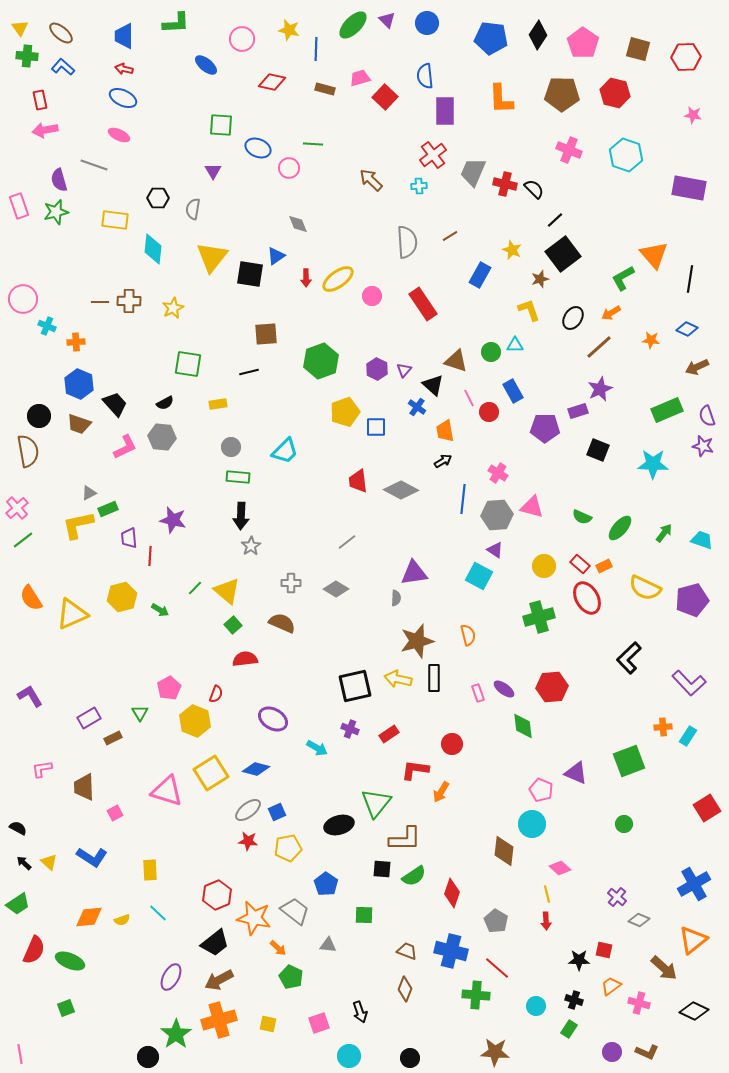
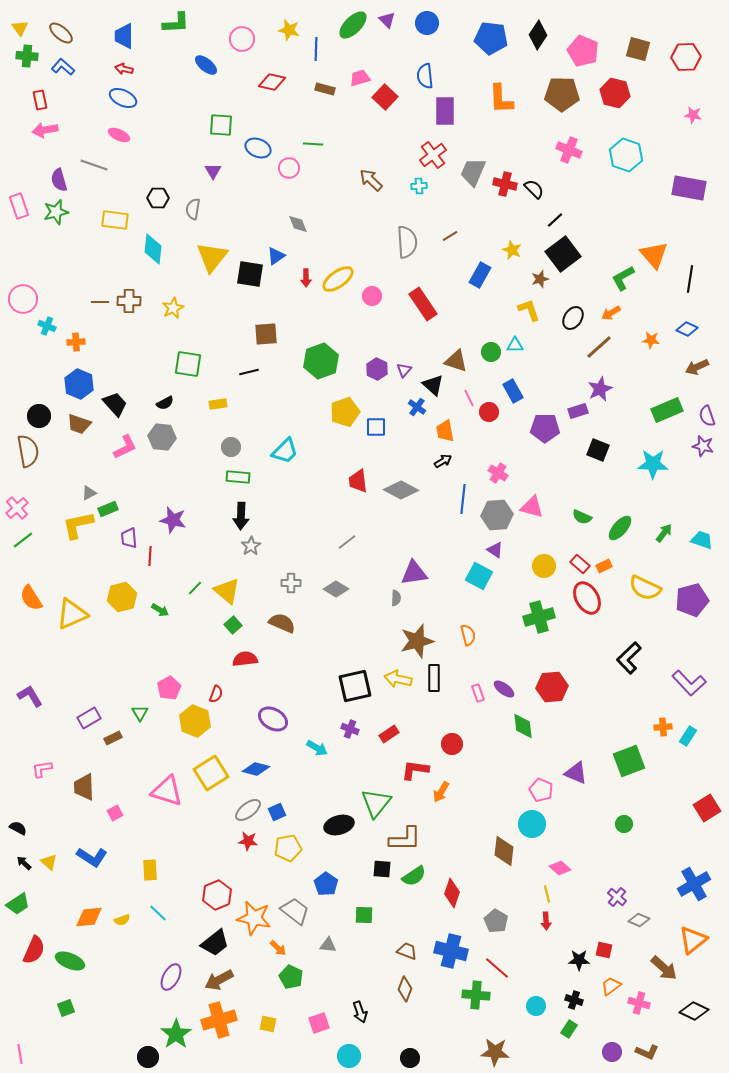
pink pentagon at (583, 43): moved 8 px down; rotated 12 degrees counterclockwise
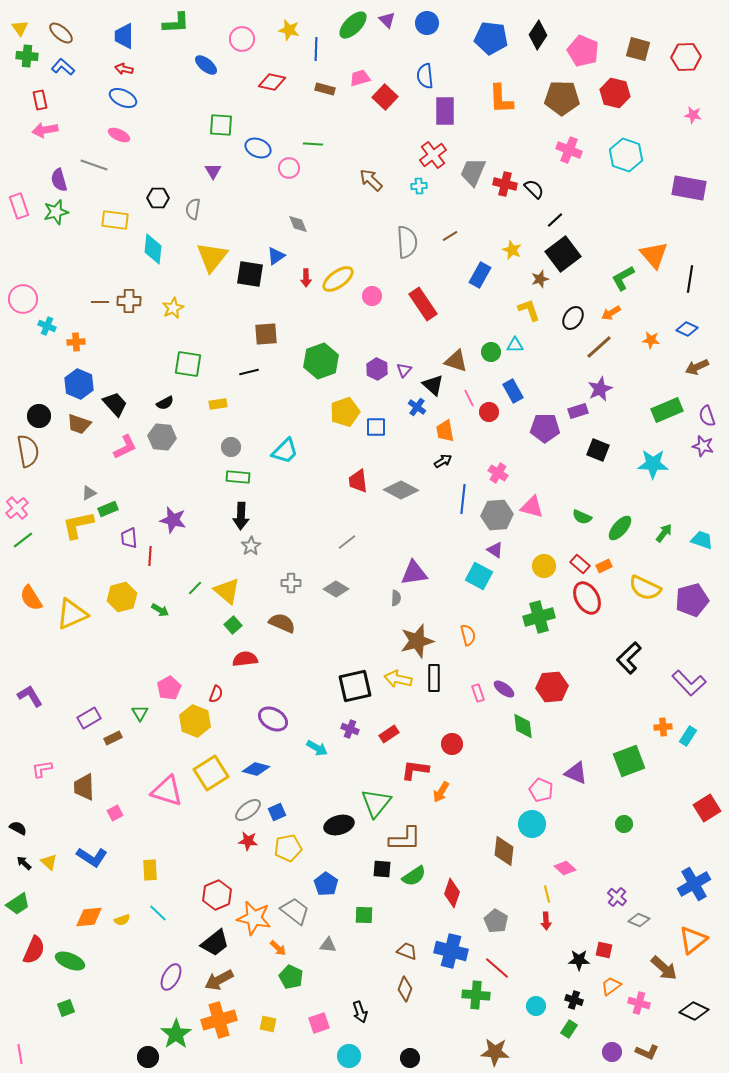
brown pentagon at (562, 94): moved 4 px down
pink diamond at (560, 868): moved 5 px right
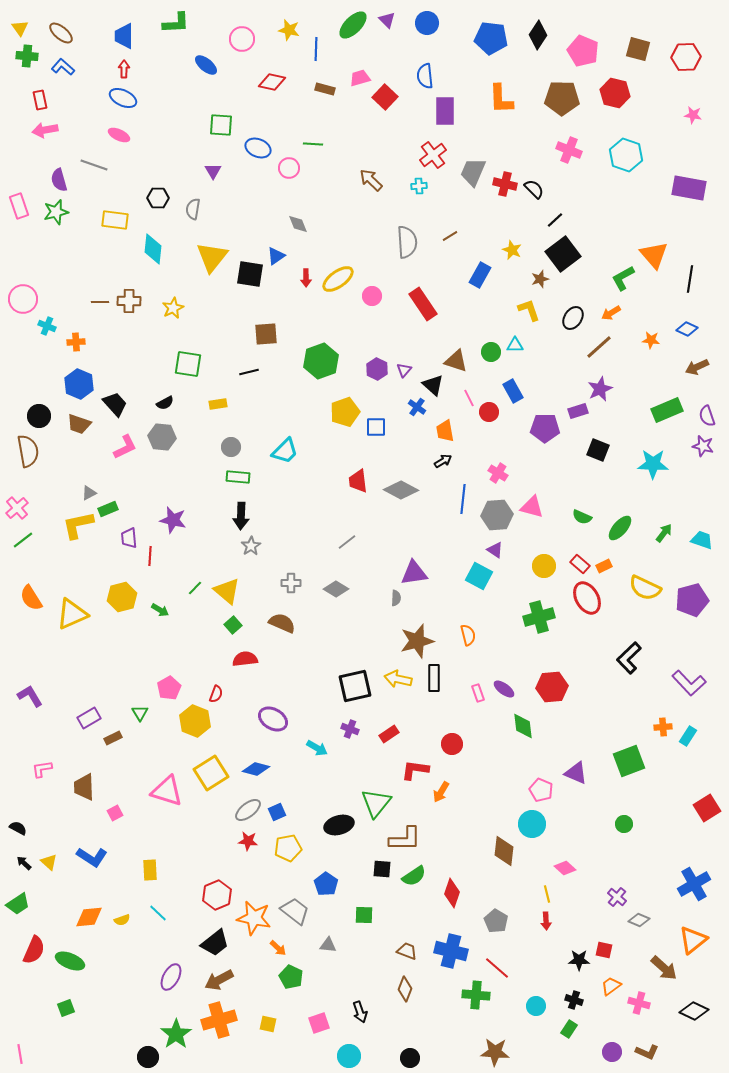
red arrow at (124, 69): rotated 78 degrees clockwise
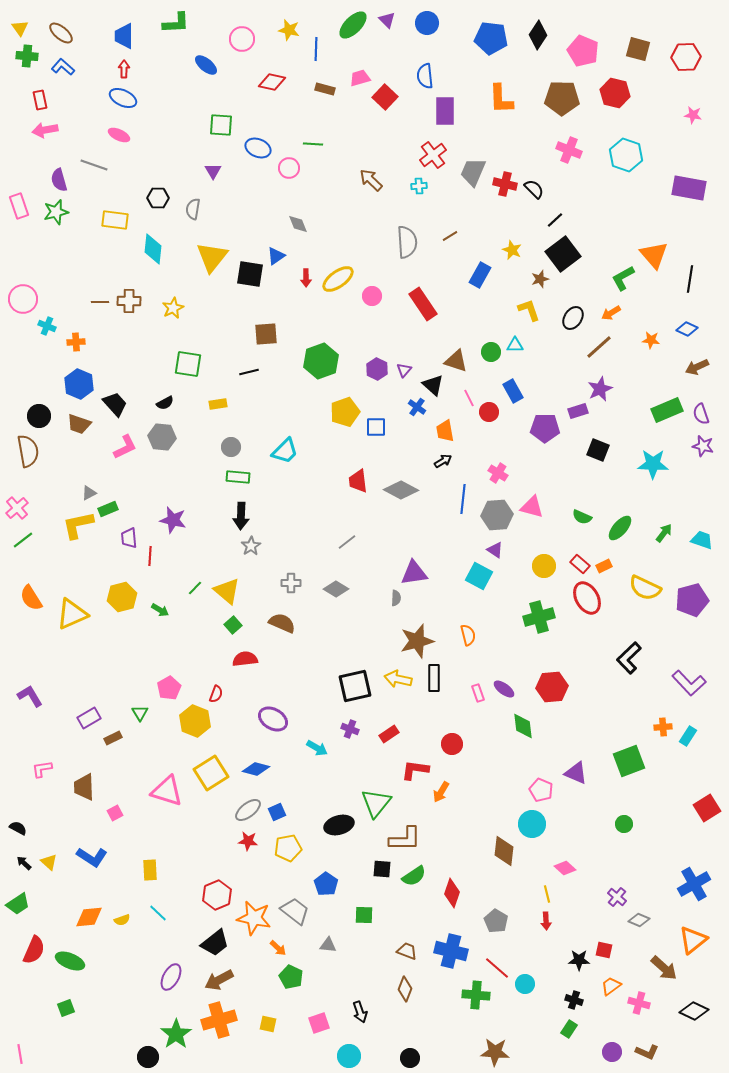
purple semicircle at (707, 416): moved 6 px left, 2 px up
cyan circle at (536, 1006): moved 11 px left, 22 px up
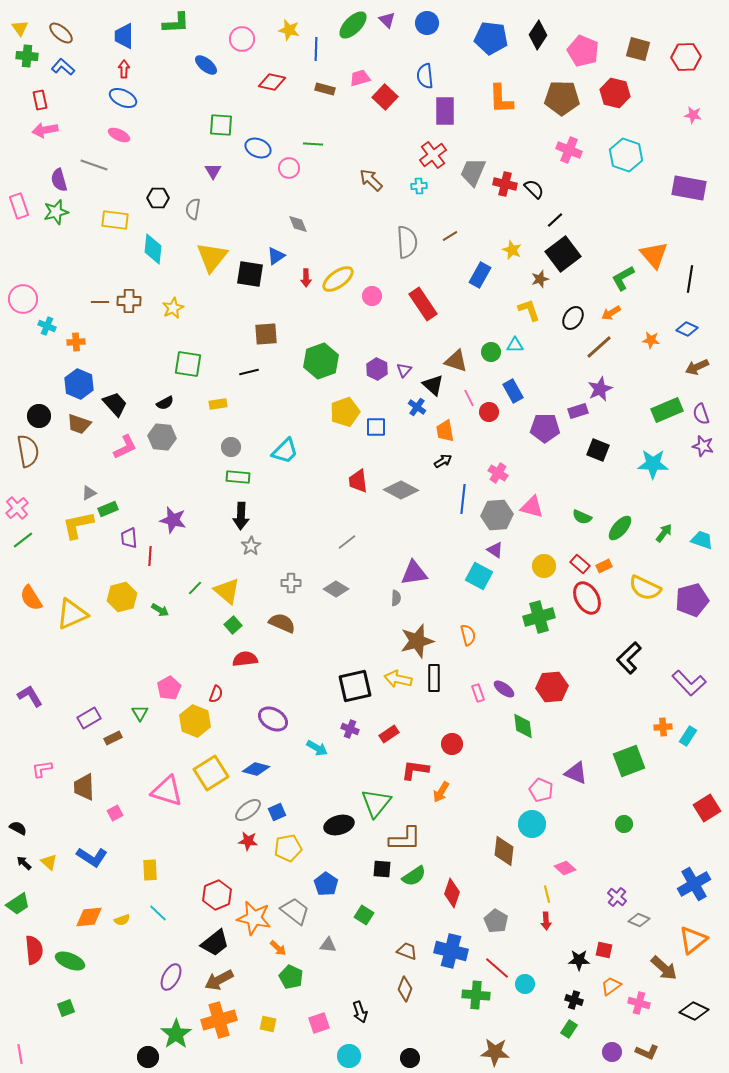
green square at (364, 915): rotated 30 degrees clockwise
red semicircle at (34, 950): rotated 28 degrees counterclockwise
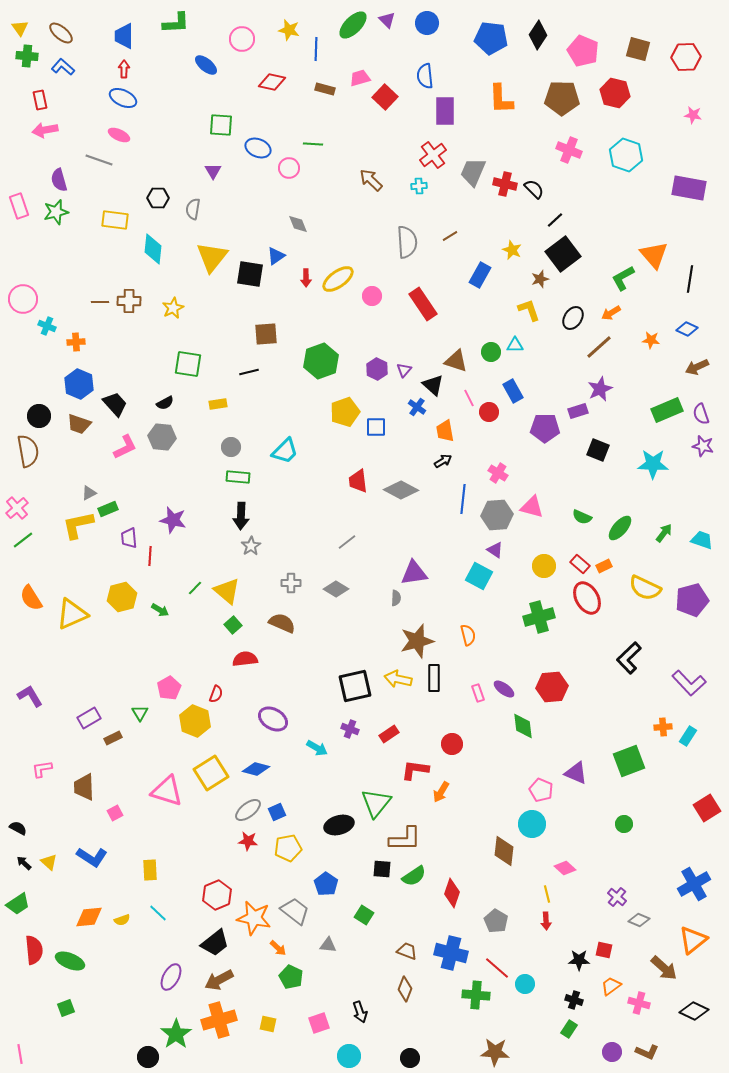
gray line at (94, 165): moved 5 px right, 5 px up
blue cross at (451, 951): moved 2 px down
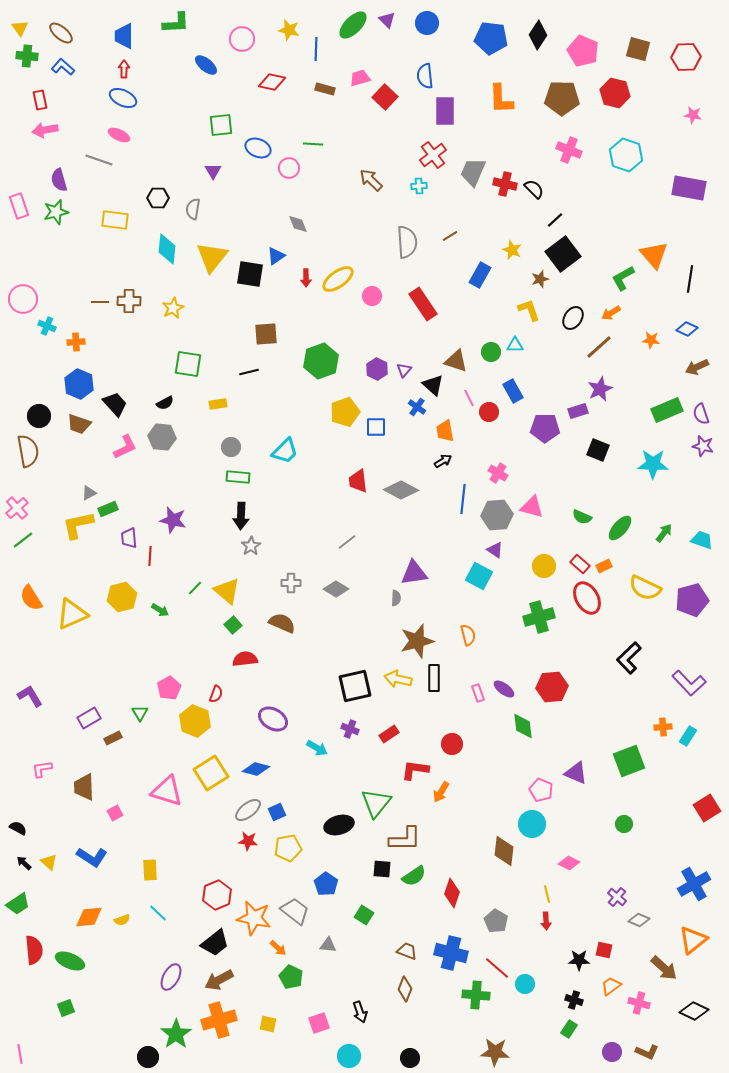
green square at (221, 125): rotated 10 degrees counterclockwise
cyan diamond at (153, 249): moved 14 px right
pink diamond at (565, 868): moved 4 px right, 5 px up; rotated 15 degrees counterclockwise
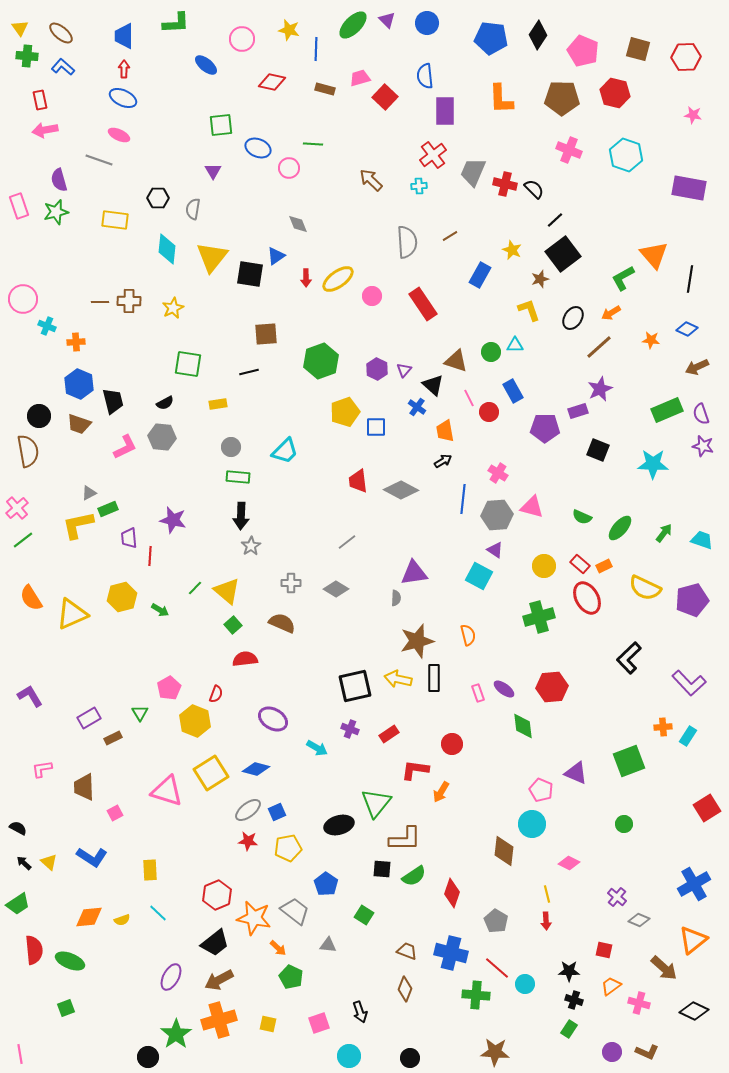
black trapezoid at (115, 404): moved 2 px left, 3 px up; rotated 28 degrees clockwise
black star at (579, 960): moved 10 px left, 11 px down
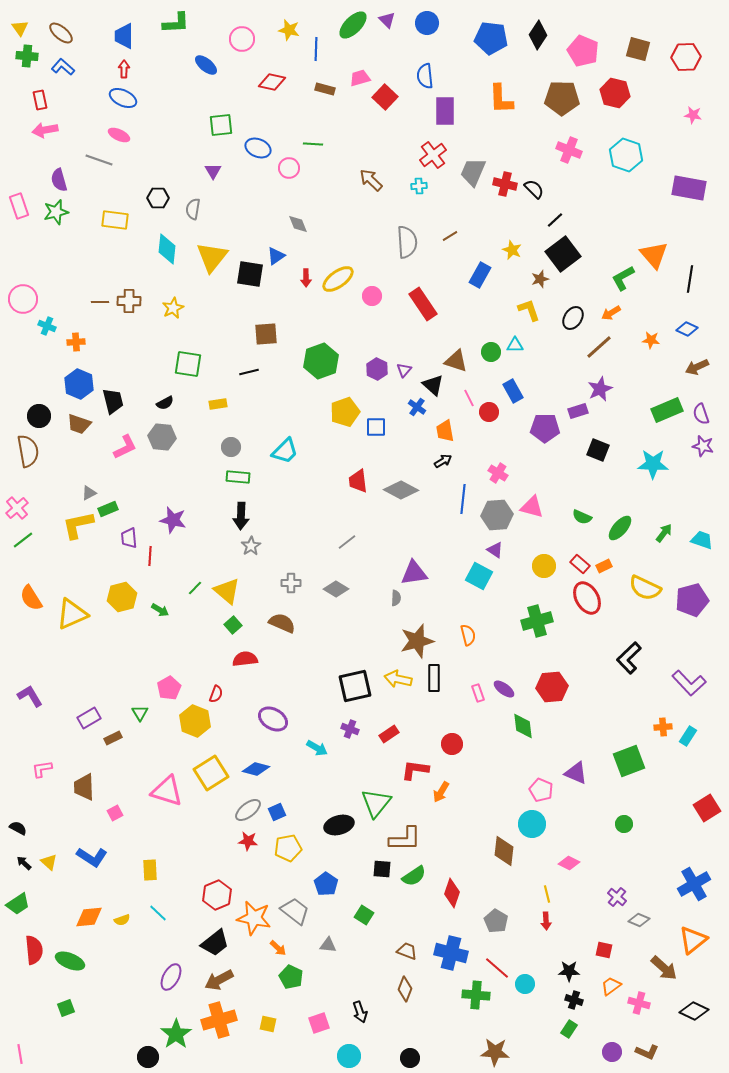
green cross at (539, 617): moved 2 px left, 4 px down
